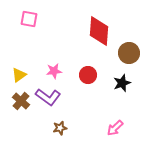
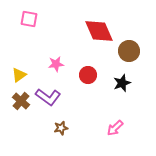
red diamond: rotated 28 degrees counterclockwise
brown circle: moved 2 px up
pink star: moved 2 px right, 7 px up
brown star: moved 1 px right
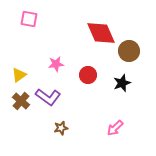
red diamond: moved 2 px right, 2 px down
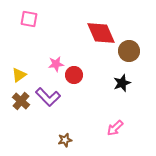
red circle: moved 14 px left
purple L-shape: rotated 10 degrees clockwise
brown star: moved 4 px right, 12 px down
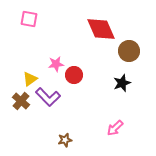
red diamond: moved 4 px up
yellow triangle: moved 11 px right, 4 px down
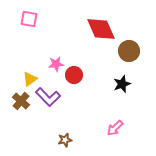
black star: moved 1 px down
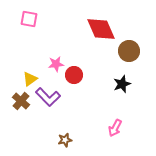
pink arrow: rotated 18 degrees counterclockwise
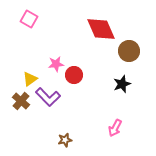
pink square: rotated 18 degrees clockwise
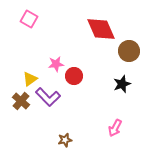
red circle: moved 1 px down
